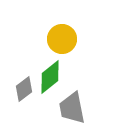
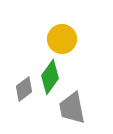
green diamond: rotated 16 degrees counterclockwise
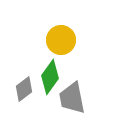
yellow circle: moved 1 px left, 1 px down
gray trapezoid: moved 10 px up
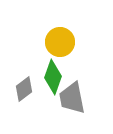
yellow circle: moved 1 px left, 2 px down
green diamond: moved 3 px right; rotated 16 degrees counterclockwise
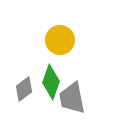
yellow circle: moved 2 px up
green diamond: moved 2 px left, 5 px down
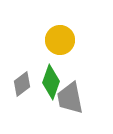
gray diamond: moved 2 px left, 5 px up
gray trapezoid: moved 2 px left
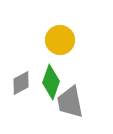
gray diamond: moved 1 px left, 1 px up; rotated 10 degrees clockwise
gray trapezoid: moved 4 px down
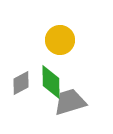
green diamond: rotated 20 degrees counterclockwise
gray trapezoid: rotated 84 degrees clockwise
